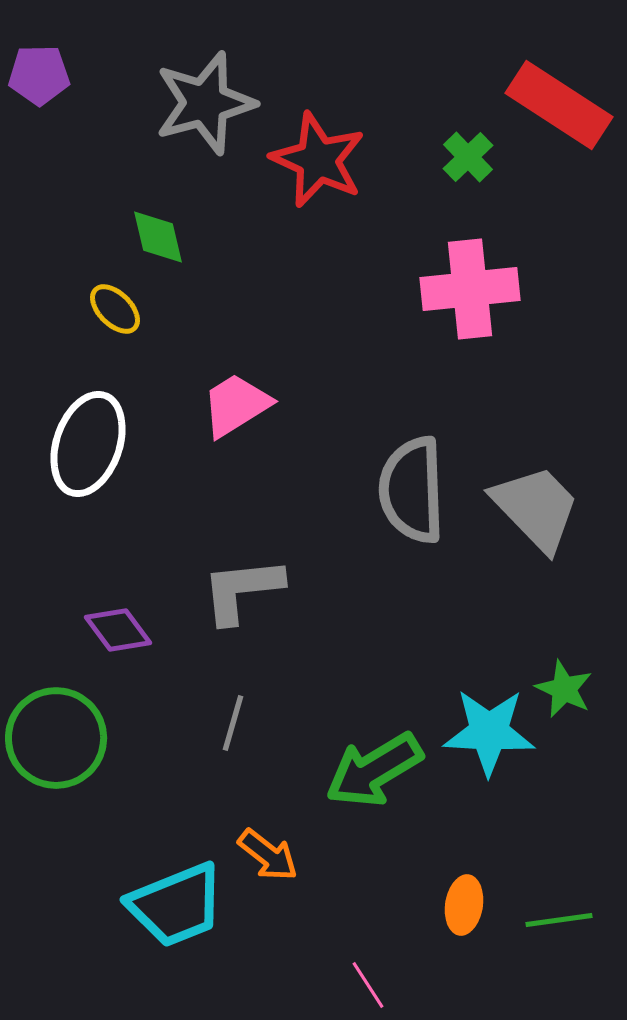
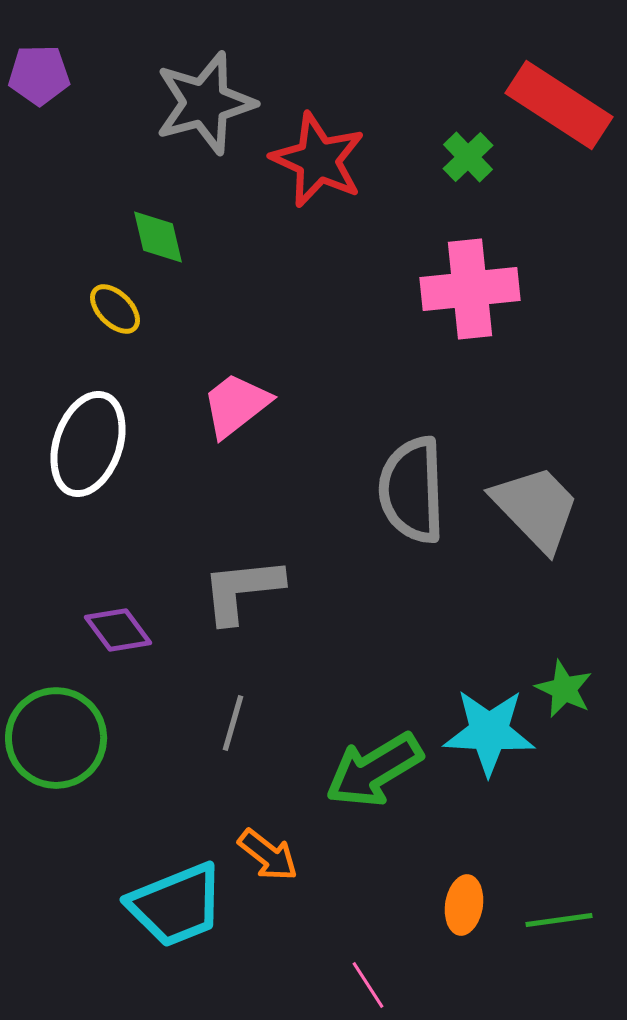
pink trapezoid: rotated 6 degrees counterclockwise
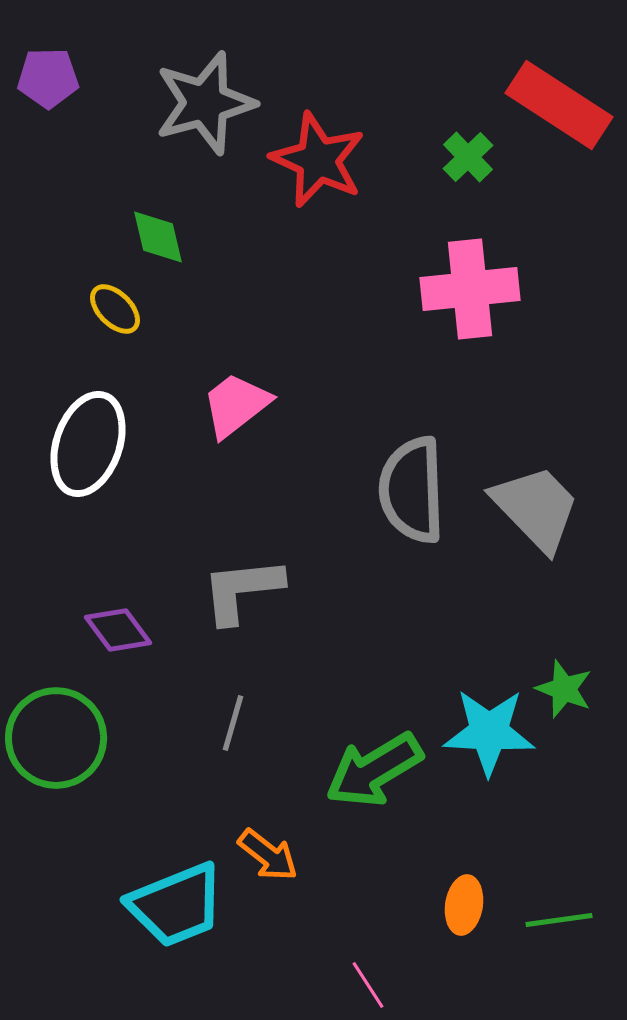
purple pentagon: moved 9 px right, 3 px down
green star: rotated 4 degrees counterclockwise
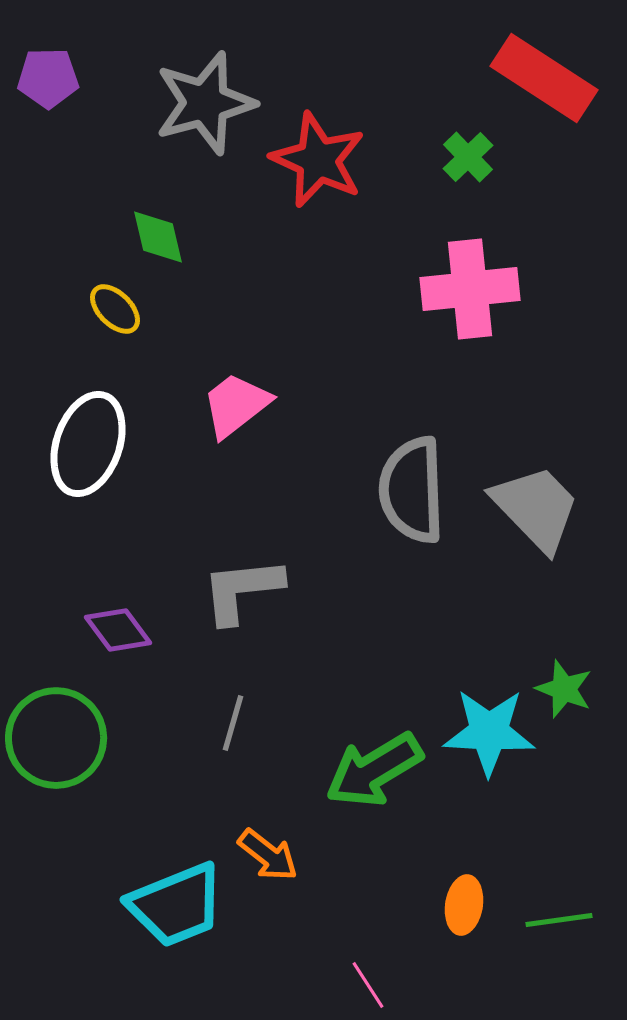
red rectangle: moved 15 px left, 27 px up
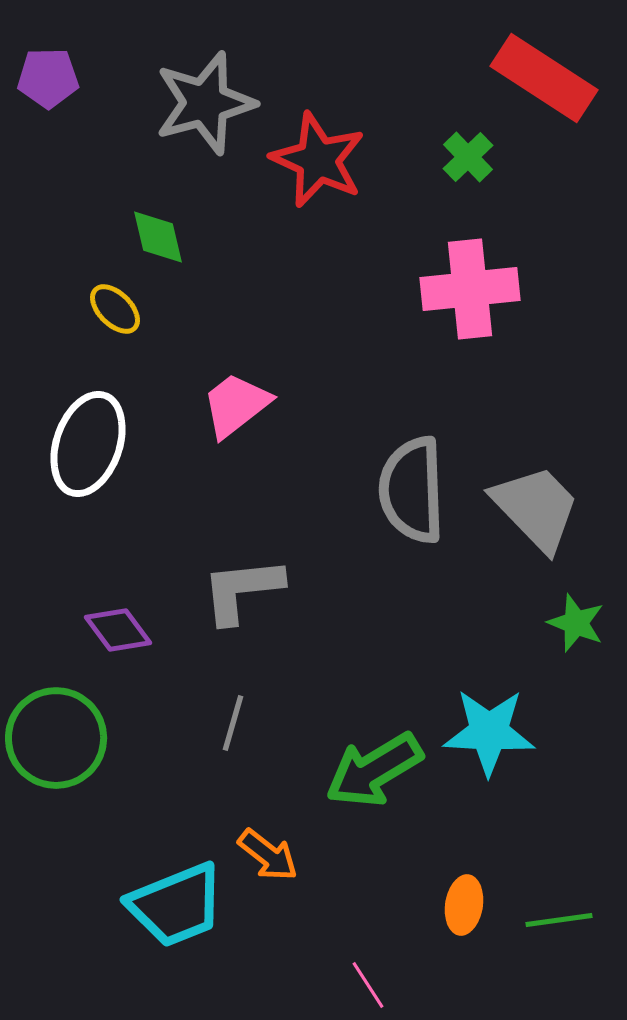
green star: moved 12 px right, 66 px up
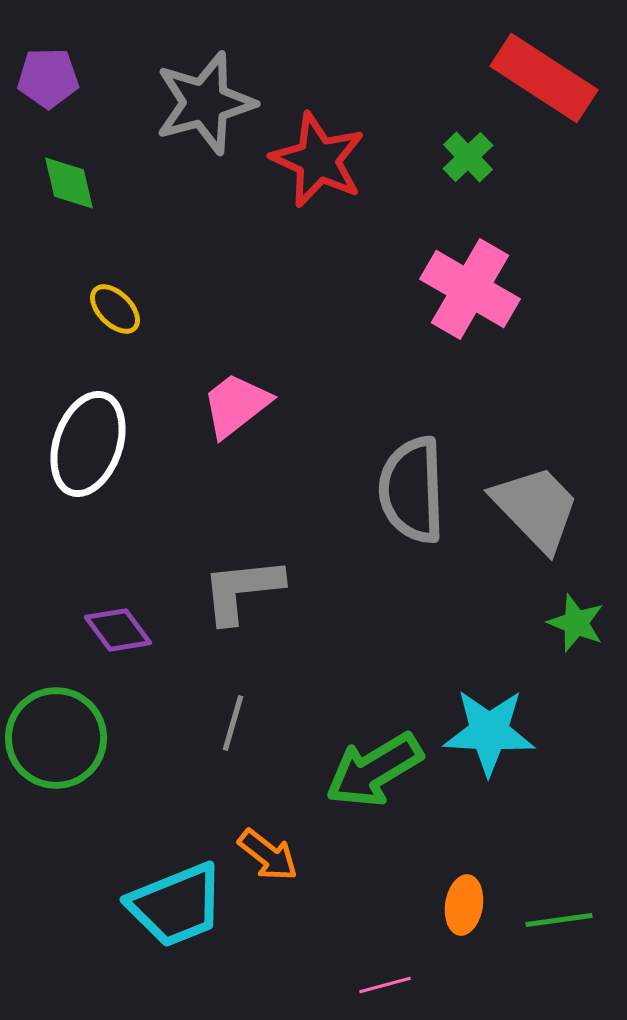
green diamond: moved 89 px left, 54 px up
pink cross: rotated 36 degrees clockwise
pink line: moved 17 px right; rotated 72 degrees counterclockwise
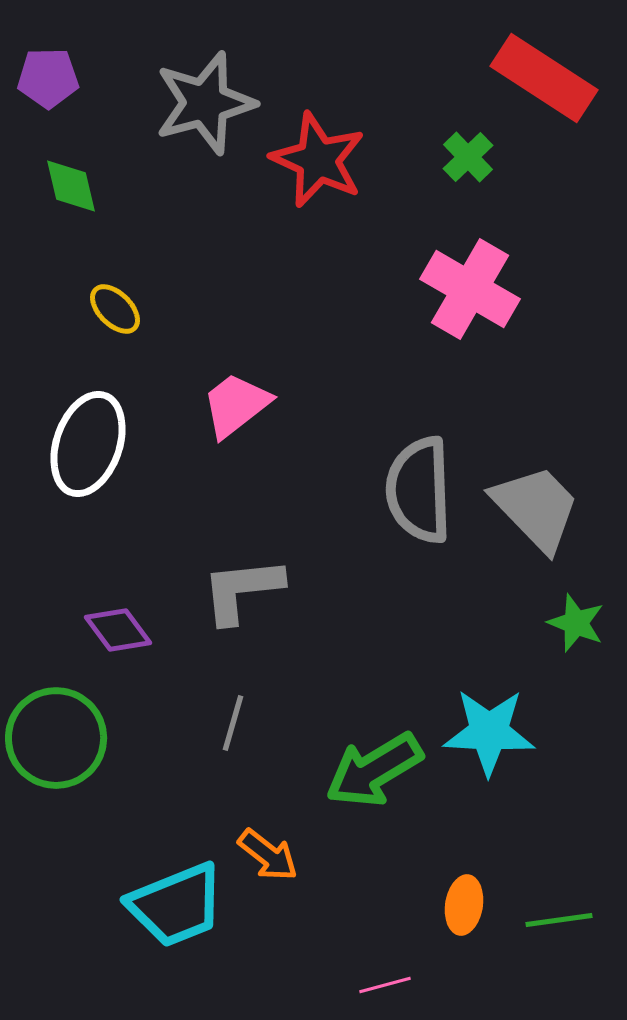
green diamond: moved 2 px right, 3 px down
gray semicircle: moved 7 px right
